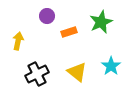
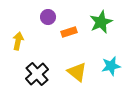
purple circle: moved 1 px right, 1 px down
cyan star: rotated 24 degrees clockwise
black cross: rotated 15 degrees counterclockwise
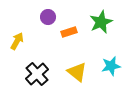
yellow arrow: moved 1 px left; rotated 18 degrees clockwise
